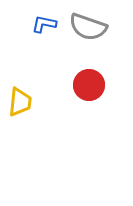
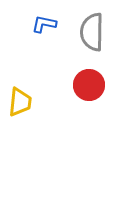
gray semicircle: moved 4 px right, 5 px down; rotated 72 degrees clockwise
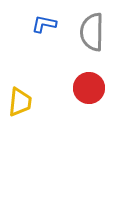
red circle: moved 3 px down
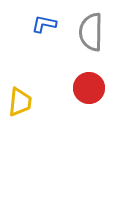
gray semicircle: moved 1 px left
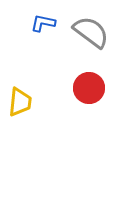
blue L-shape: moved 1 px left, 1 px up
gray semicircle: rotated 126 degrees clockwise
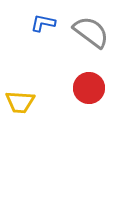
yellow trapezoid: rotated 88 degrees clockwise
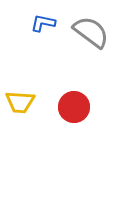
red circle: moved 15 px left, 19 px down
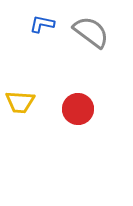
blue L-shape: moved 1 px left, 1 px down
red circle: moved 4 px right, 2 px down
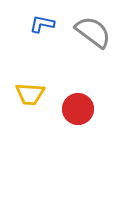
gray semicircle: moved 2 px right
yellow trapezoid: moved 10 px right, 8 px up
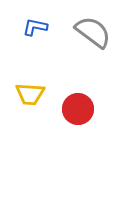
blue L-shape: moved 7 px left, 3 px down
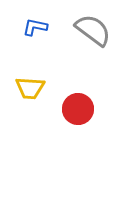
gray semicircle: moved 2 px up
yellow trapezoid: moved 6 px up
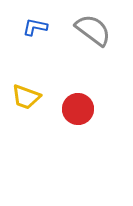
yellow trapezoid: moved 4 px left, 9 px down; rotated 16 degrees clockwise
